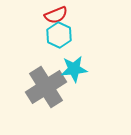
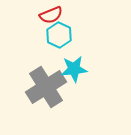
red semicircle: moved 5 px left
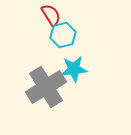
red semicircle: rotated 100 degrees counterclockwise
cyan hexagon: moved 4 px right; rotated 20 degrees clockwise
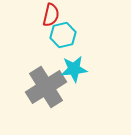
red semicircle: rotated 45 degrees clockwise
